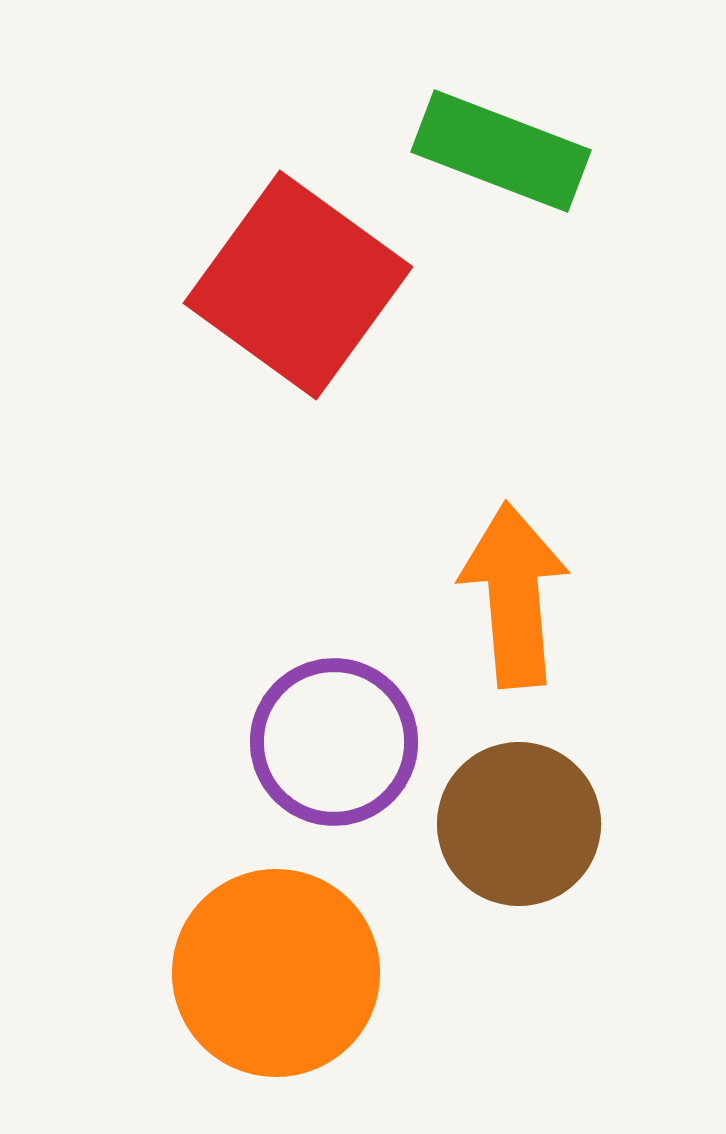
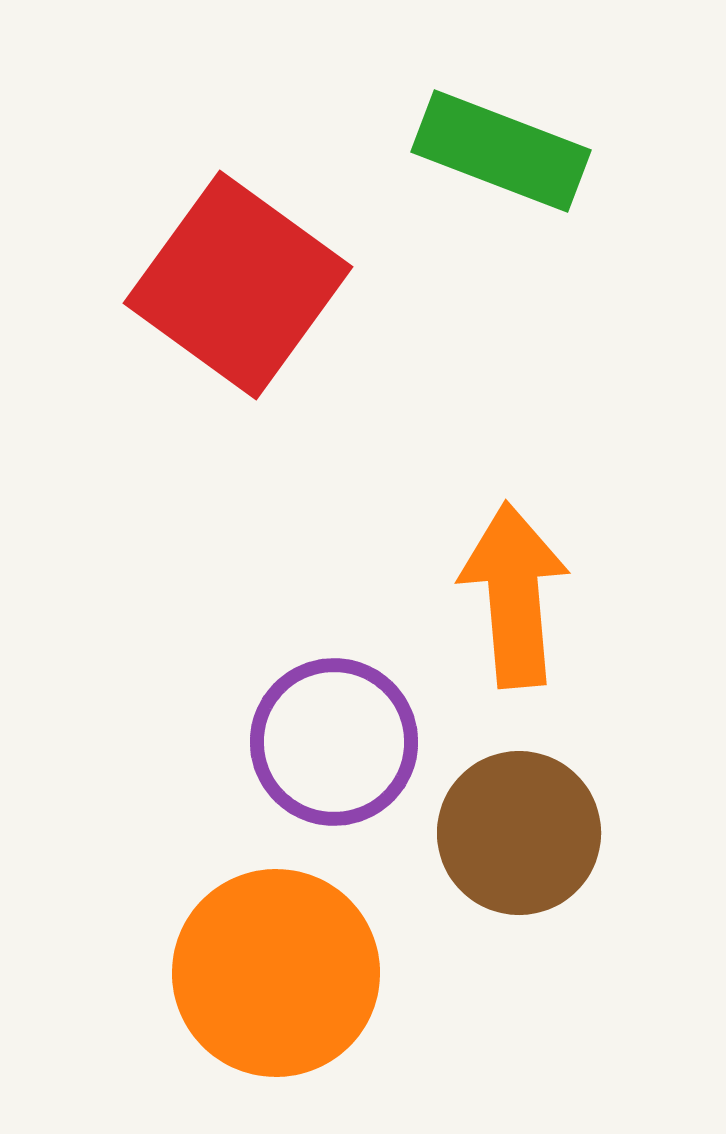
red square: moved 60 px left
brown circle: moved 9 px down
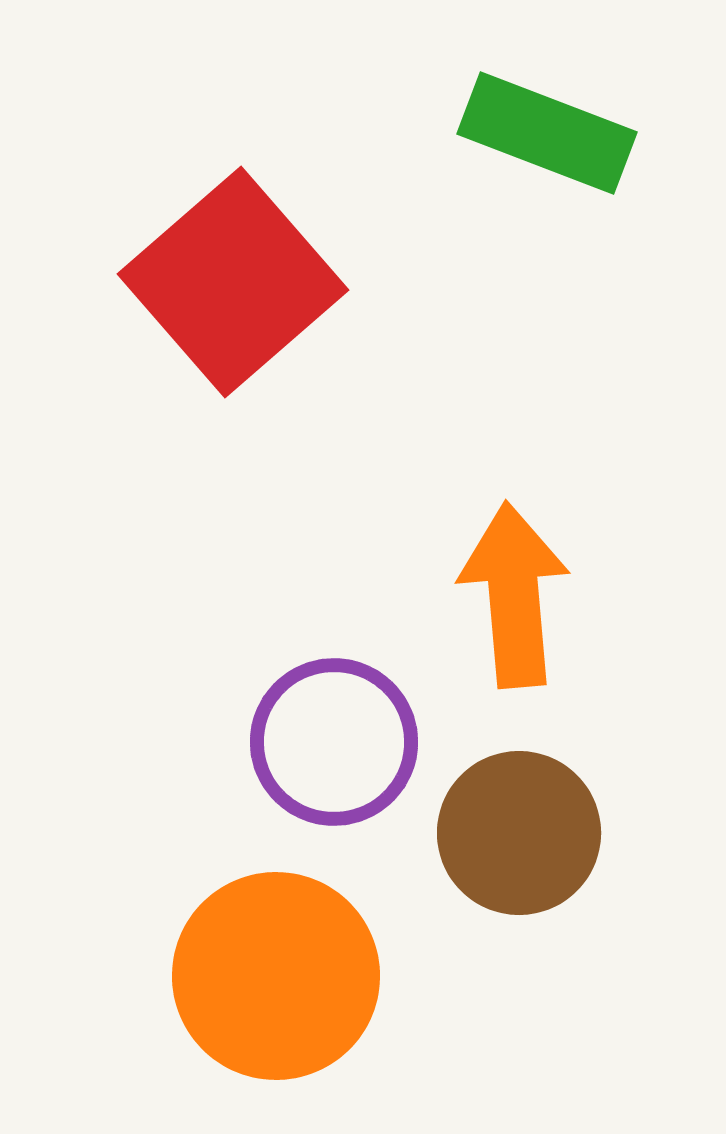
green rectangle: moved 46 px right, 18 px up
red square: moved 5 px left, 3 px up; rotated 13 degrees clockwise
orange circle: moved 3 px down
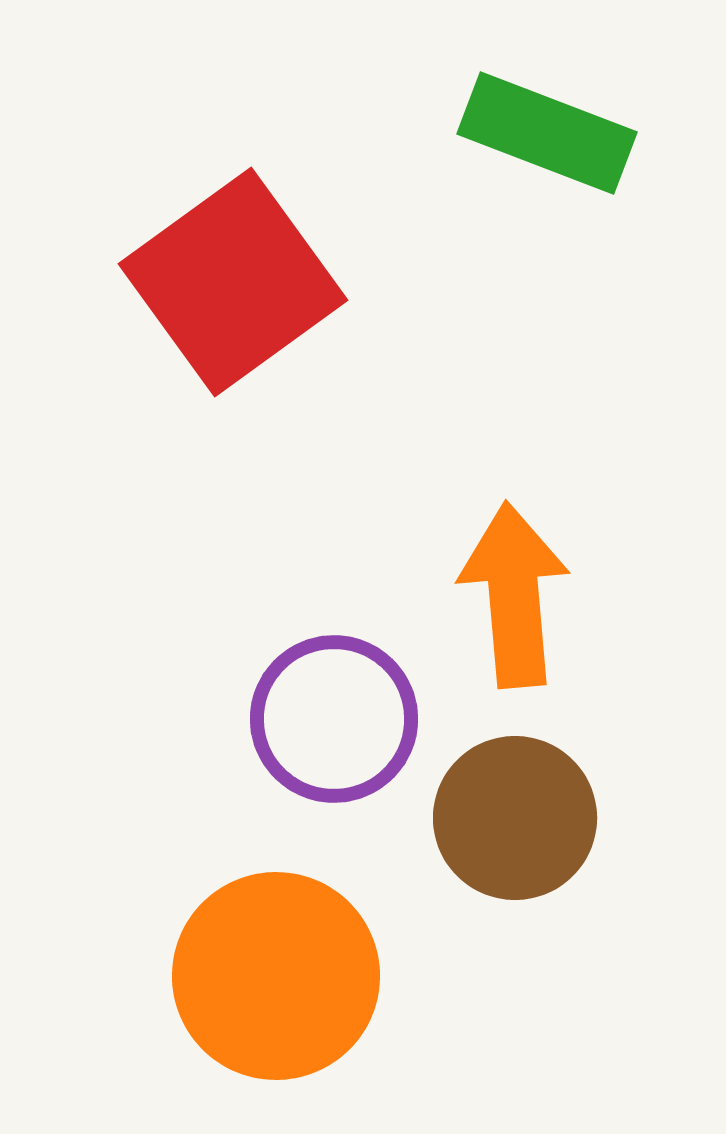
red square: rotated 5 degrees clockwise
purple circle: moved 23 px up
brown circle: moved 4 px left, 15 px up
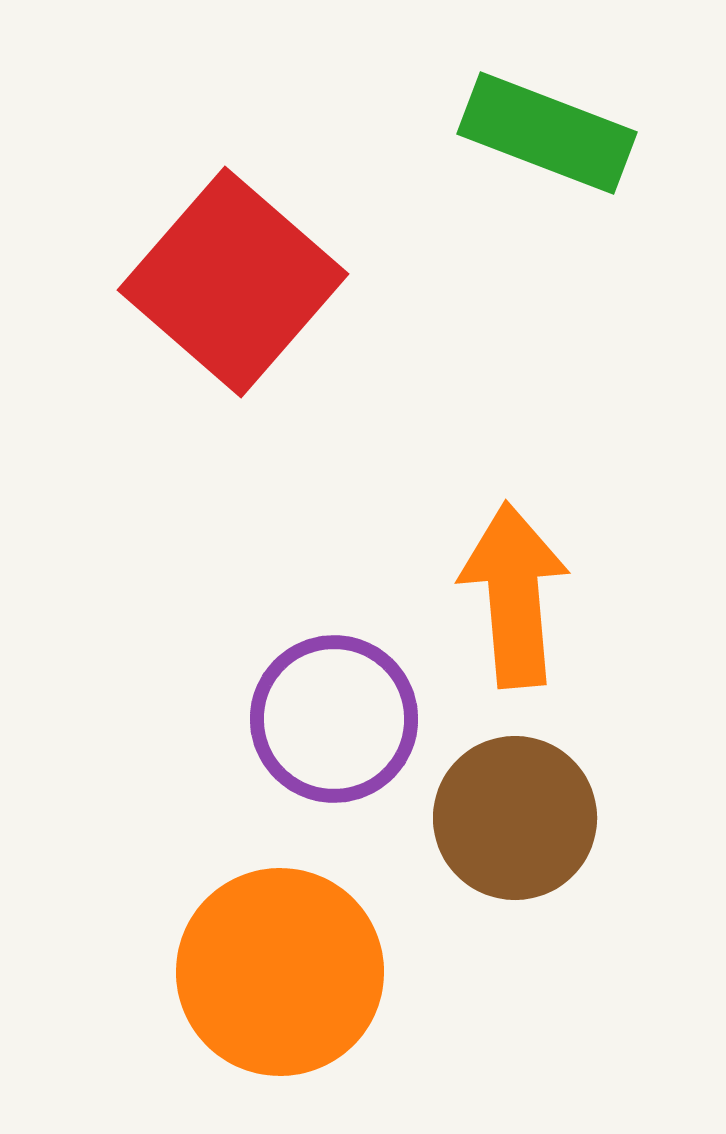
red square: rotated 13 degrees counterclockwise
orange circle: moved 4 px right, 4 px up
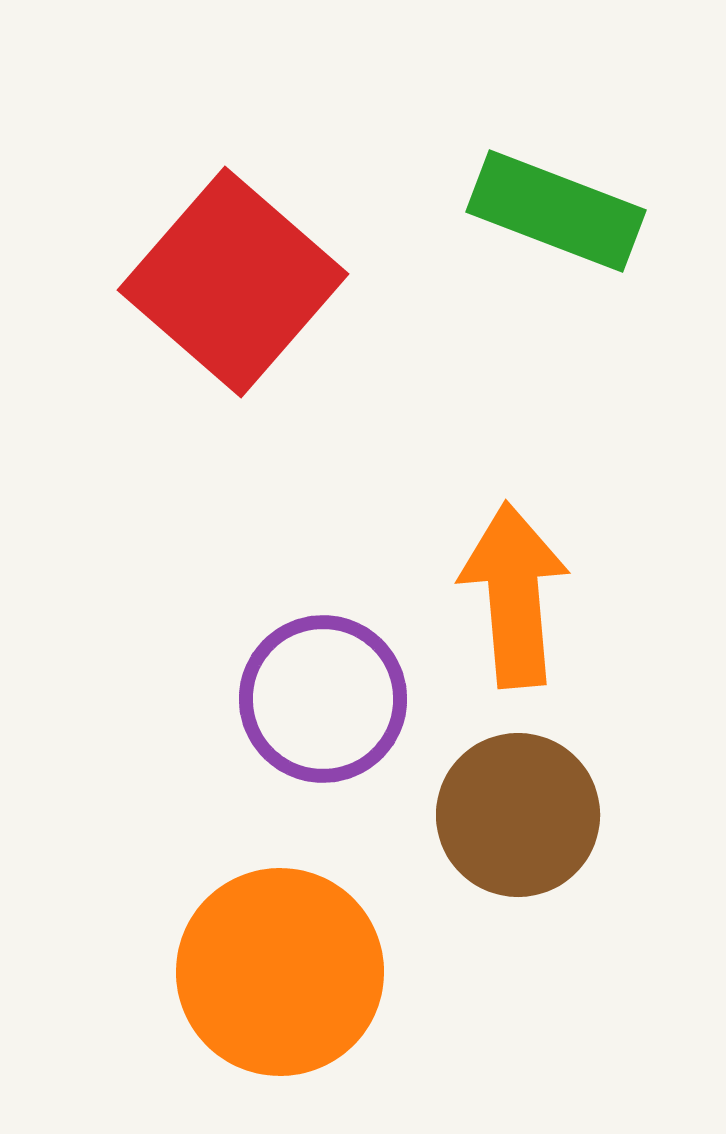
green rectangle: moved 9 px right, 78 px down
purple circle: moved 11 px left, 20 px up
brown circle: moved 3 px right, 3 px up
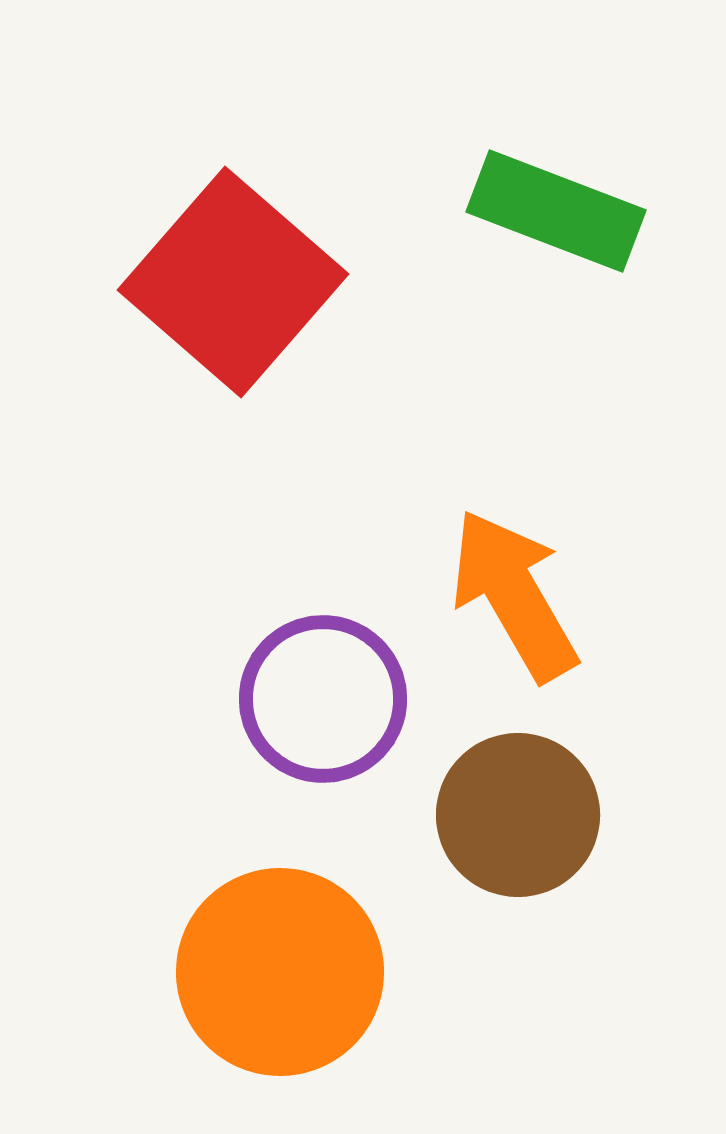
orange arrow: rotated 25 degrees counterclockwise
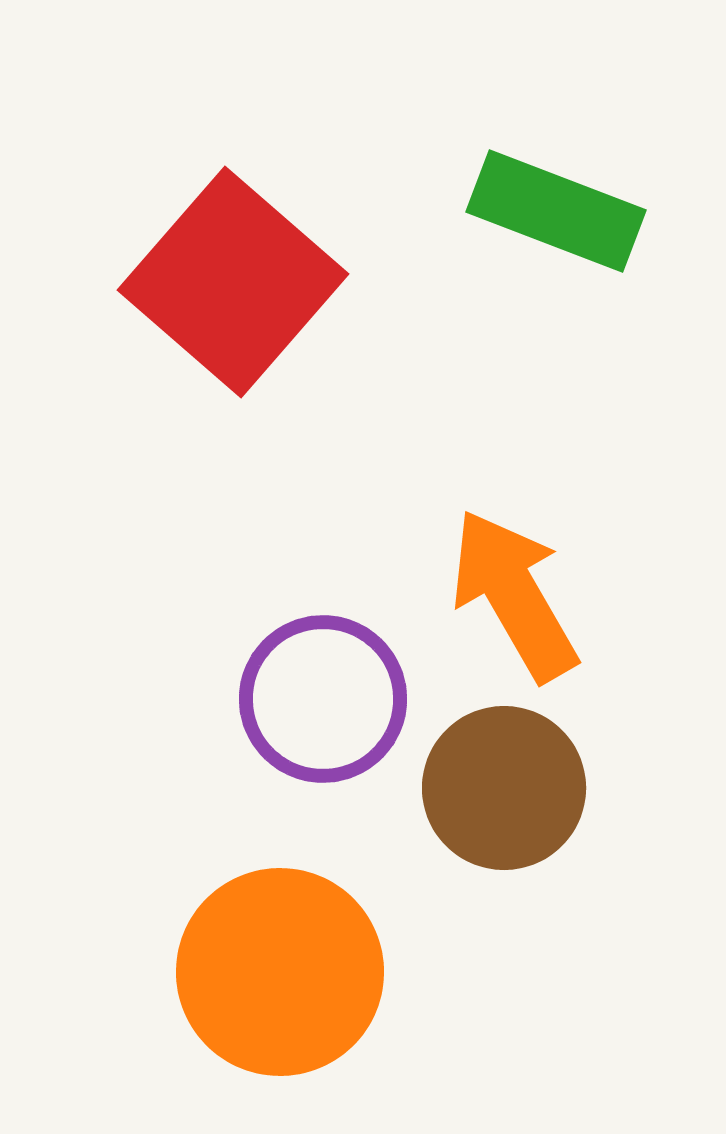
brown circle: moved 14 px left, 27 px up
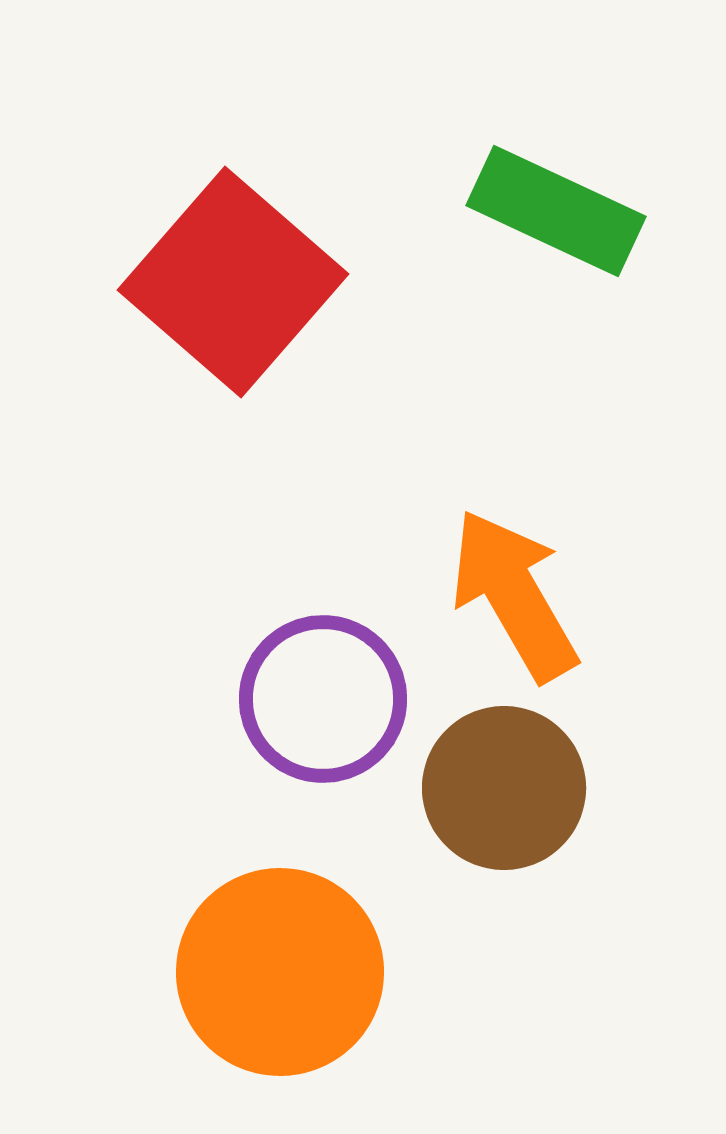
green rectangle: rotated 4 degrees clockwise
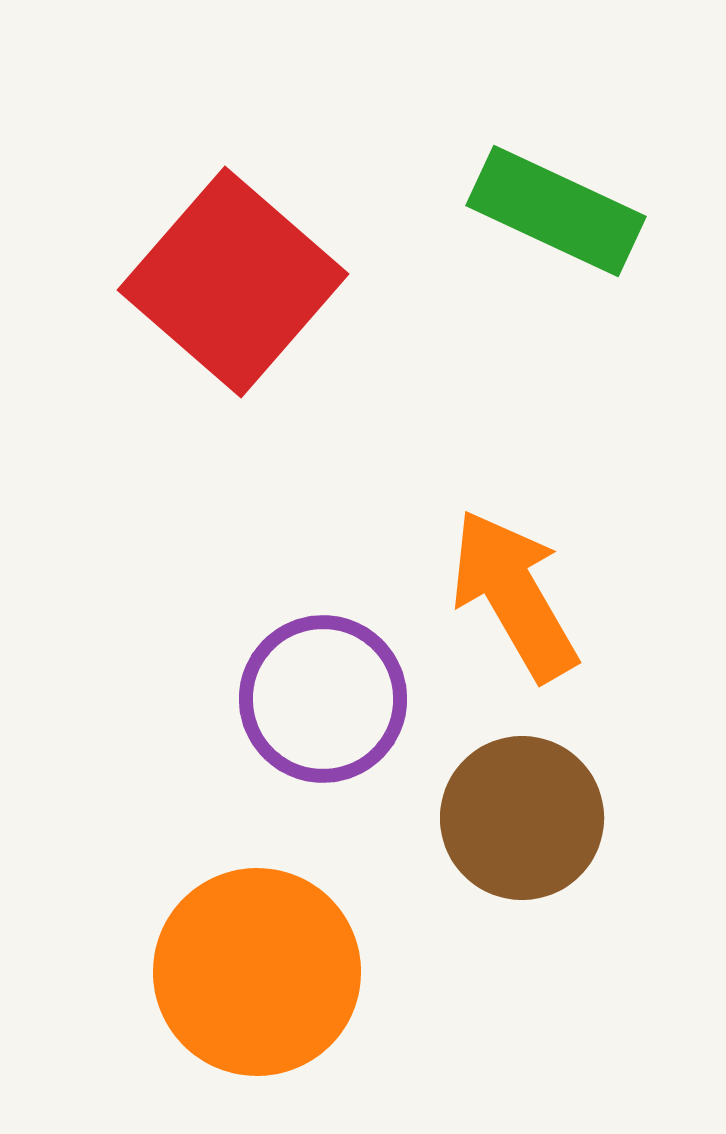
brown circle: moved 18 px right, 30 px down
orange circle: moved 23 px left
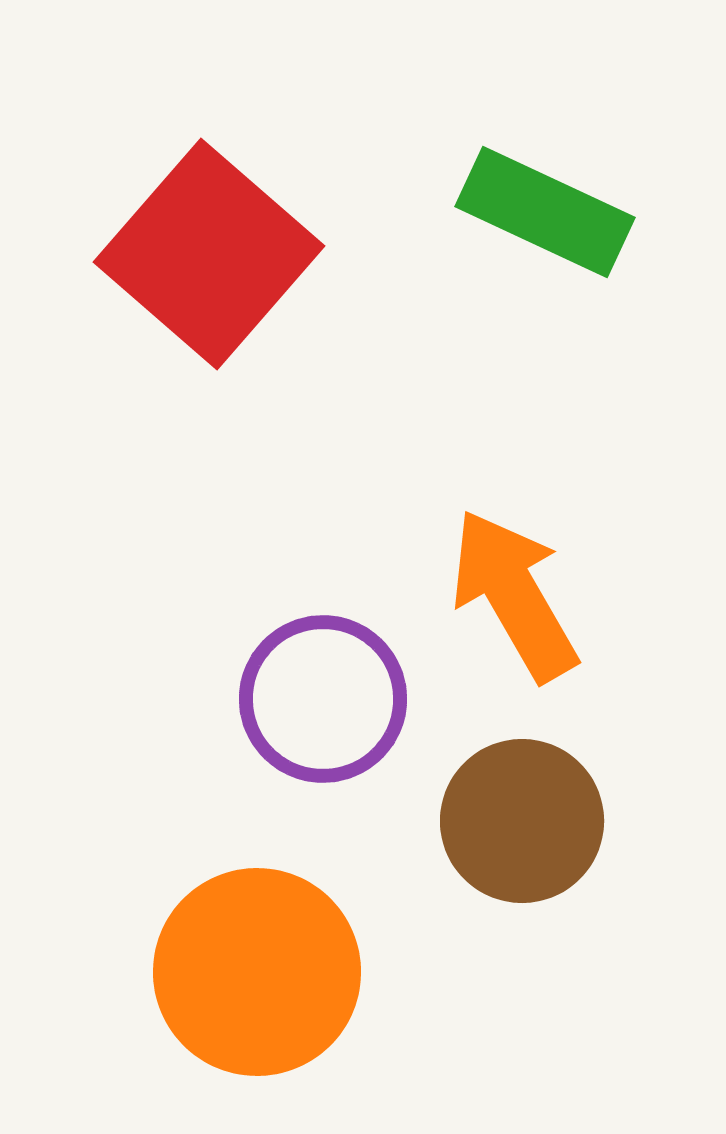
green rectangle: moved 11 px left, 1 px down
red square: moved 24 px left, 28 px up
brown circle: moved 3 px down
